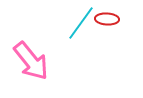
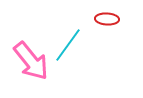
cyan line: moved 13 px left, 22 px down
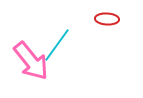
cyan line: moved 11 px left
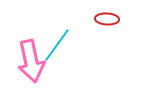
pink arrow: rotated 27 degrees clockwise
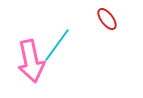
red ellipse: rotated 50 degrees clockwise
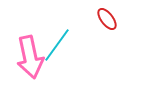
pink arrow: moved 1 px left, 4 px up
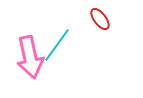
red ellipse: moved 7 px left
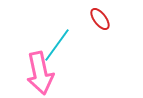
pink arrow: moved 10 px right, 16 px down
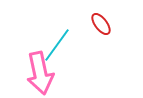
red ellipse: moved 1 px right, 5 px down
